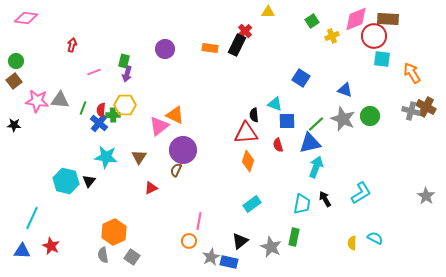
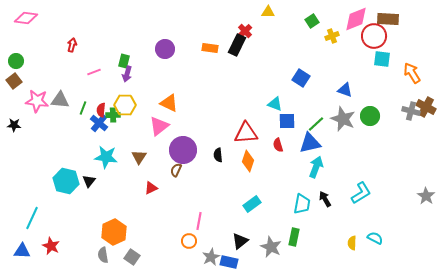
orange triangle at (175, 115): moved 6 px left, 12 px up
black semicircle at (254, 115): moved 36 px left, 40 px down
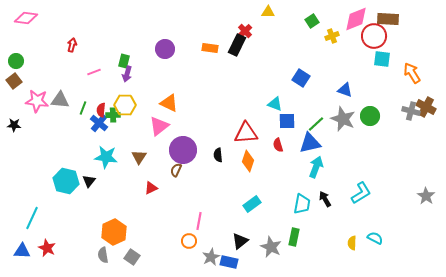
red star at (51, 246): moved 4 px left, 2 px down
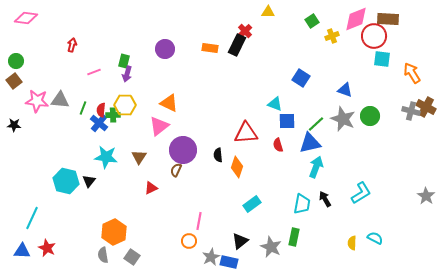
orange diamond at (248, 161): moved 11 px left, 6 px down
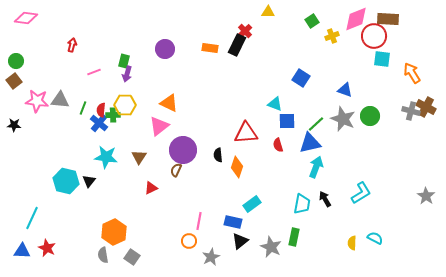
blue rectangle at (229, 262): moved 4 px right, 40 px up
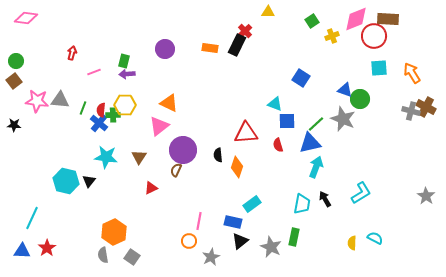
red arrow at (72, 45): moved 8 px down
cyan square at (382, 59): moved 3 px left, 9 px down; rotated 12 degrees counterclockwise
purple arrow at (127, 74): rotated 70 degrees clockwise
green circle at (370, 116): moved 10 px left, 17 px up
red star at (47, 248): rotated 12 degrees clockwise
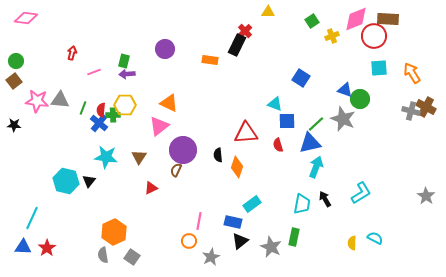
orange rectangle at (210, 48): moved 12 px down
blue triangle at (22, 251): moved 1 px right, 4 px up
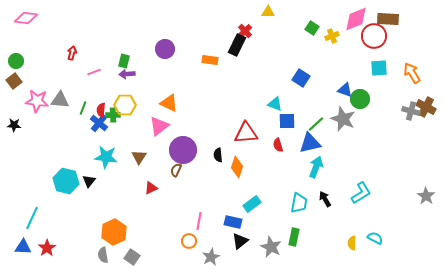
green square at (312, 21): moved 7 px down; rotated 24 degrees counterclockwise
cyan trapezoid at (302, 204): moved 3 px left, 1 px up
